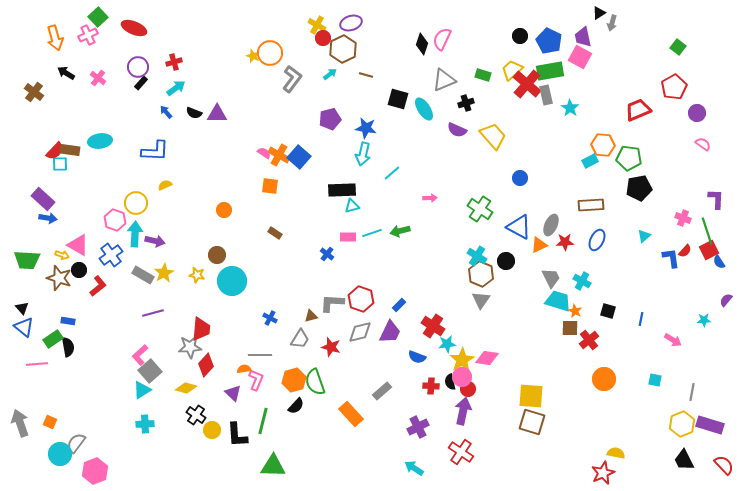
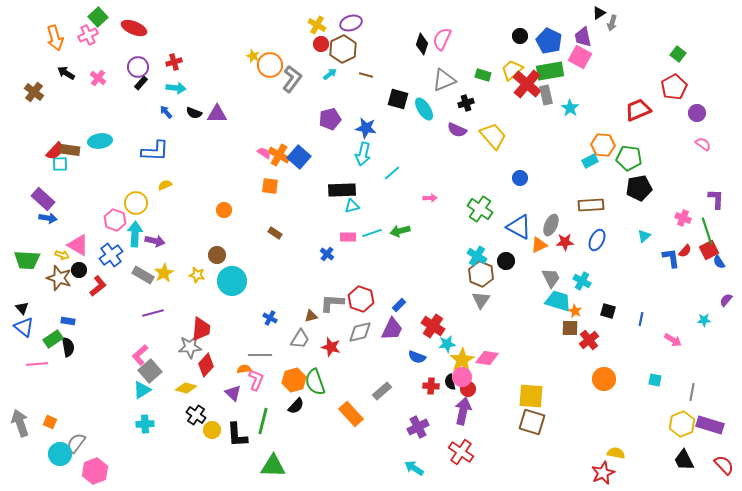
red circle at (323, 38): moved 2 px left, 6 px down
green square at (678, 47): moved 7 px down
orange circle at (270, 53): moved 12 px down
cyan arrow at (176, 88): rotated 42 degrees clockwise
purple trapezoid at (390, 332): moved 2 px right, 3 px up
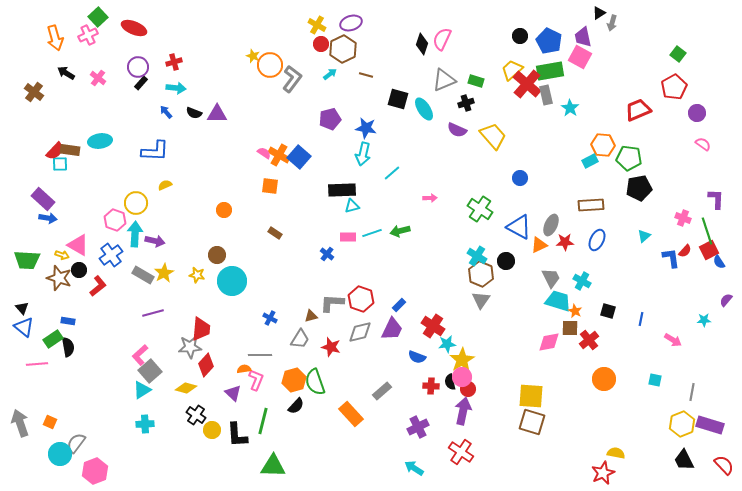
green rectangle at (483, 75): moved 7 px left, 6 px down
pink diamond at (487, 358): moved 62 px right, 16 px up; rotated 20 degrees counterclockwise
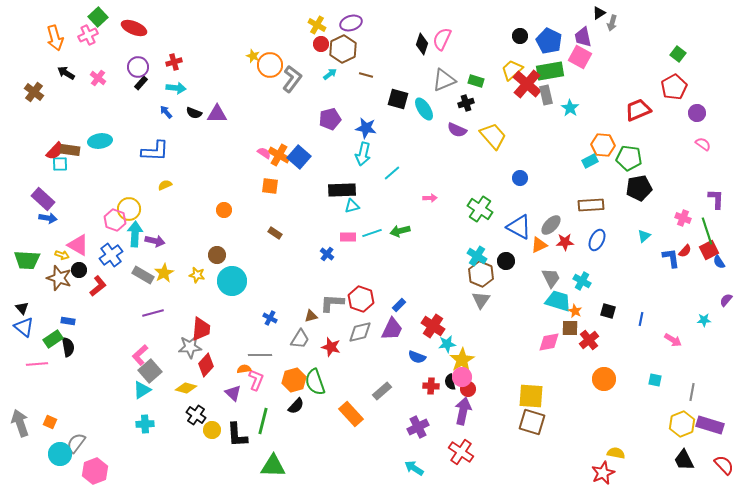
yellow circle at (136, 203): moved 7 px left, 6 px down
gray ellipse at (551, 225): rotated 20 degrees clockwise
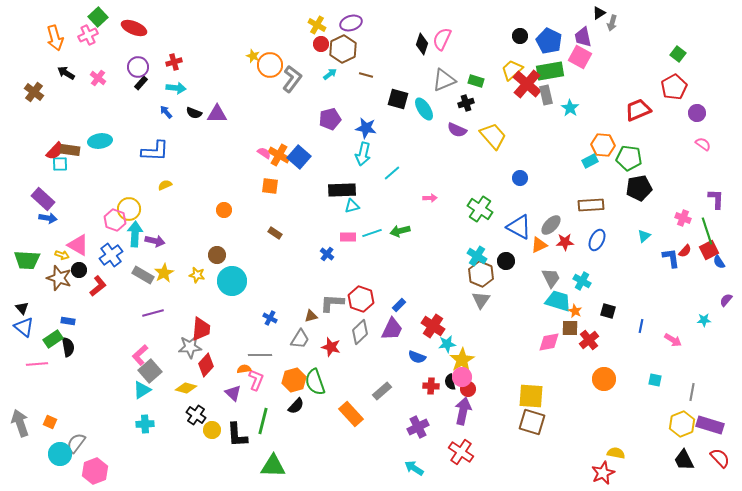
blue line at (641, 319): moved 7 px down
gray diamond at (360, 332): rotated 30 degrees counterclockwise
red semicircle at (724, 465): moved 4 px left, 7 px up
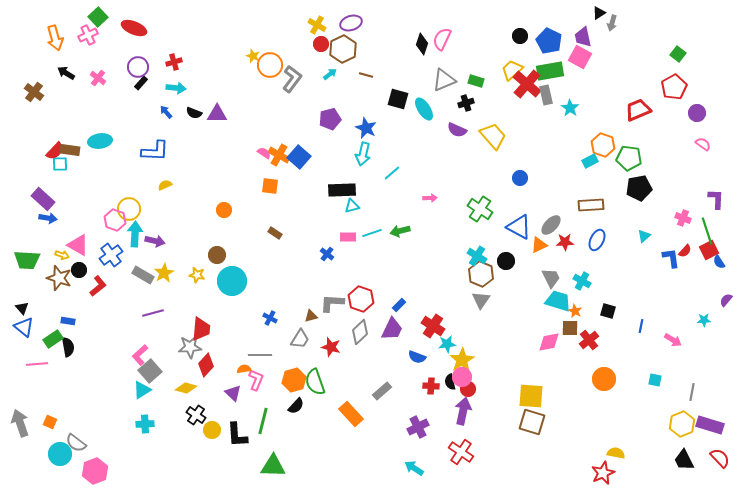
blue star at (366, 128): rotated 15 degrees clockwise
orange hexagon at (603, 145): rotated 15 degrees clockwise
gray semicircle at (76, 443): rotated 90 degrees counterclockwise
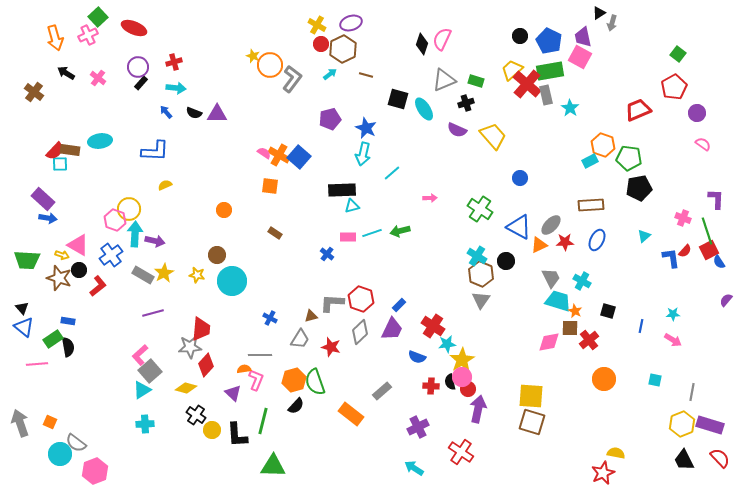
cyan star at (704, 320): moved 31 px left, 6 px up
purple arrow at (463, 411): moved 15 px right, 2 px up
orange rectangle at (351, 414): rotated 10 degrees counterclockwise
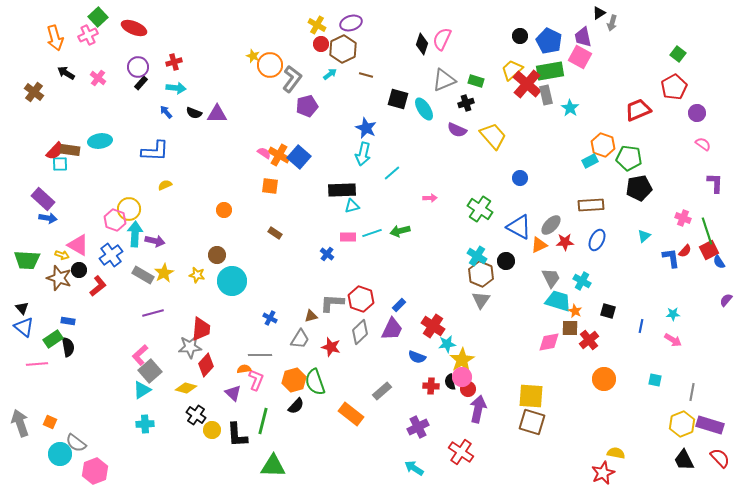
purple pentagon at (330, 119): moved 23 px left, 13 px up
purple L-shape at (716, 199): moved 1 px left, 16 px up
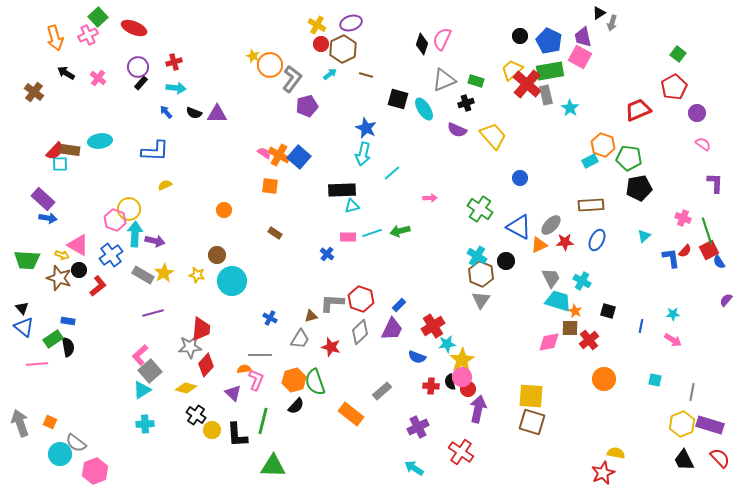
red cross at (433, 326): rotated 25 degrees clockwise
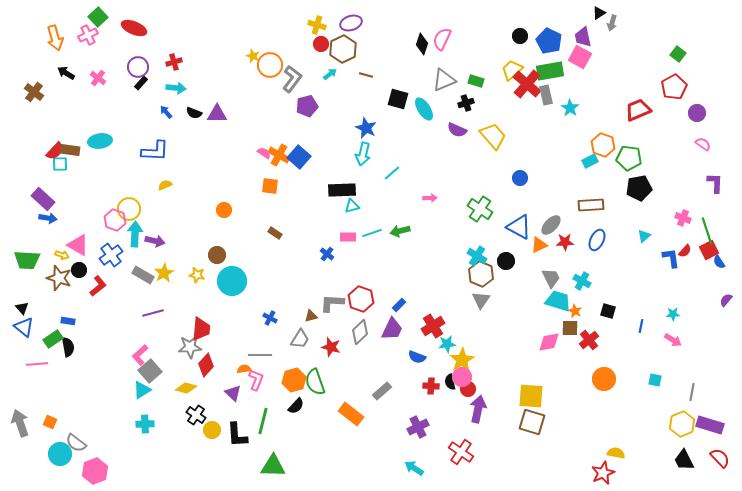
yellow cross at (317, 25): rotated 12 degrees counterclockwise
